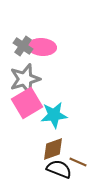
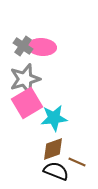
cyan star: moved 3 px down
brown line: moved 1 px left
black semicircle: moved 3 px left, 2 px down
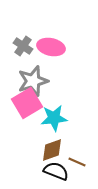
pink ellipse: moved 9 px right; rotated 8 degrees clockwise
gray star: moved 8 px right, 2 px down
brown diamond: moved 1 px left, 1 px down
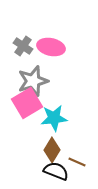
brown diamond: rotated 40 degrees counterclockwise
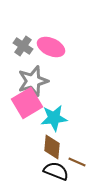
pink ellipse: rotated 12 degrees clockwise
brown diamond: moved 3 px up; rotated 25 degrees counterclockwise
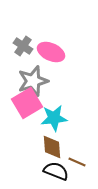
pink ellipse: moved 5 px down
brown diamond: rotated 10 degrees counterclockwise
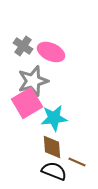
black semicircle: moved 2 px left
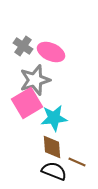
gray star: moved 2 px right, 1 px up
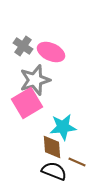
cyan star: moved 9 px right, 9 px down
